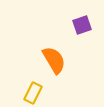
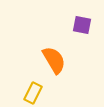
purple square: rotated 30 degrees clockwise
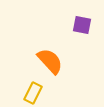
orange semicircle: moved 4 px left, 1 px down; rotated 12 degrees counterclockwise
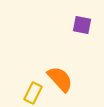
orange semicircle: moved 10 px right, 18 px down
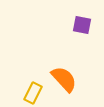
orange semicircle: moved 4 px right
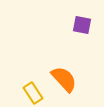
yellow rectangle: rotated 60 degrees counterclockwise
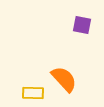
yellow rectangle: rotated 55 degrees counterclockwise
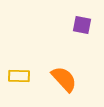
yellow rectangle: moved 14 px left, 17 px up
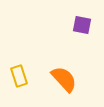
yellow rectangle: rotated 70 degrees clockwise
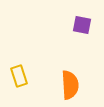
orange semicircle: moved 6 px right, 6 px down; rotated 40 degrees clockwise
